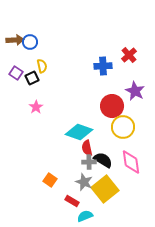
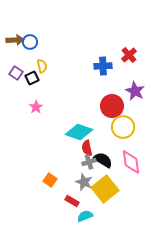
gray cross: rotated 16 degrees counterclockwise
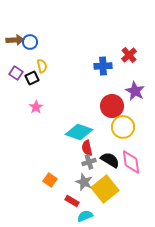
black semicircle: moved 7 px right
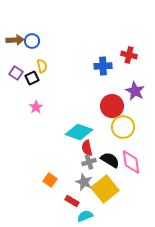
blue circle: moved 2 px right, 1 px up
red cross: rotated 35 degrees counterclockwise
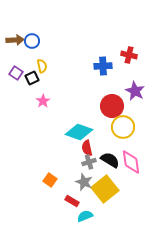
pink star: moved 7 px right, 6 px up
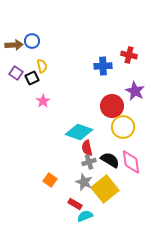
brown arrow: moved 1 px left, 5 px down
red rectangle: moved 3 px right, 3 px down
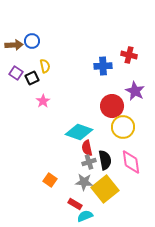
yellow semicircle: moved 3 px right
black semicircle: moved 5 px left; rotated 48 degrees clockwise
gray star: rotated 18 degrees counterclockwise
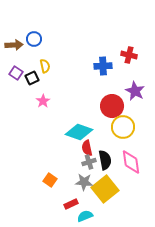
blue circle: moved 2 px right, 2 px up
red rectangle: moved 4 px left; rotated 56 degrees counterclockwise
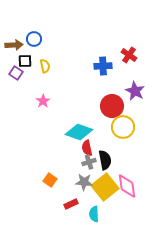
red cross: rotated 21 degrees clockwise
black square: moved 7 px left, 17 px up; rotated 24 degrees clockwise
pink diamond: moved 4 px left, 24 px down
yellow square: moved 2 px up
cyan semicircle: moved 9 px right, 2 px up; rotated 70 degrees counterclockwise
